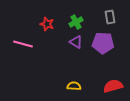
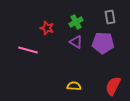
red star: moved 4 px down
pink line: moved 5 px right, 6 px down
red semicircle: rotated 48 degrees counterclockwise
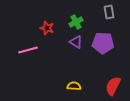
gray rectangle: moved 1 px left, 5 px up
pink line: rotated 30 degrees counterclockwise
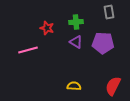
green cross: rotated 24 degrees clockwise
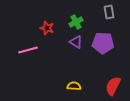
green cross: rotated 24 degrees counterclockwise
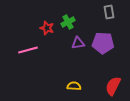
green cross: moved 8 px left
purple triangle: moved 2 px right, 1 px down; rotated 40 degrees counterclockwise
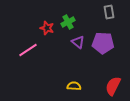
purple triangle: moved 1 px up; rotated 48 degrees clockwise
pink line: rotated 18 degrees counterclockwise
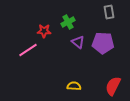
red star: moved 3 px left, 3 px down; rotated 16 degrees counterclockwise
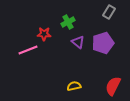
gray rectangle: rotated 40 degrees clockwise
red star: moved 3 px down
purple pentagon: rotated 20 degrees counterclockwise
pink line: rotated 12 degrees clockwise
yellow semicircle: rotated 16 degrees counterclockwise
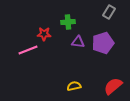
green cross: rotated 24 degrees clockwise
purple triangle: rotated 32 degrees counterclockwise
red semicircle: rotated 24 degrees clockwise
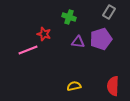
green cross: moved 1 px right, 5 px up; rotated 24 degrees clockwise
red star: rotated 16 degrees clockwise
purple pentagon: moved 2 px left, 4 px up
red semicircle: rotated 48 degrees counterclockwise
